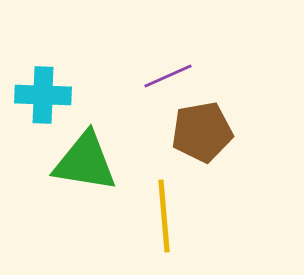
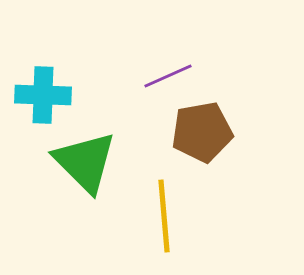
green triangle: rotated 36 degrees clockwise
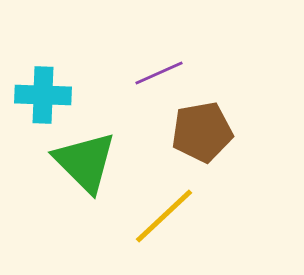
purple line: moved 9 px left, 3 px up
yellow line: rotated 52 degrees clockwise
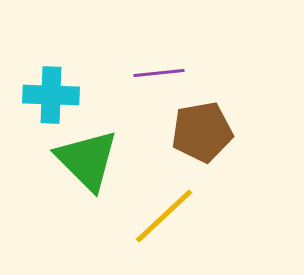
purple line: rotated 18 degrees clockwise
cyan cross: moved 8 px right
green triangle: moved 2 px right, 2 px up
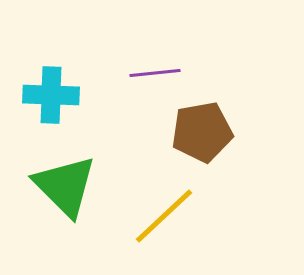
purple line: moved 4 px left
green triangle: moved 22 px left, 26 px down
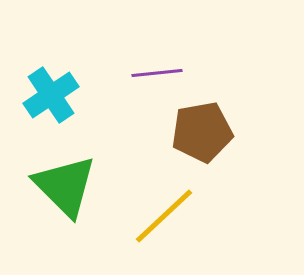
purple line: moved 2 px right
cyan cross: rotated 36 degrees counterclockwise
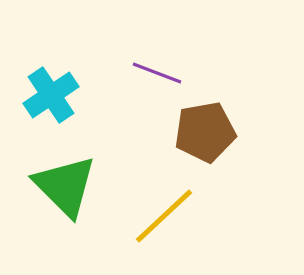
purple line: rotated 27 degrees clockwise
brown pentagon: moved 3 px right
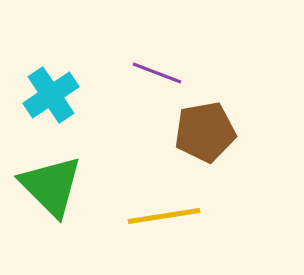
green triangle: moved 14 px left
yellow line: rotated 34 degrees clockwise
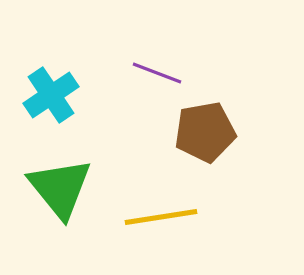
green triangle: moved 9 px right, 2 px down; rotated 6 degrees clockwise
yellow line: moved 3 px left, 1 px down
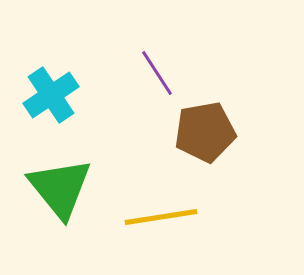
purple line: rotated 36 degrees clockwise
